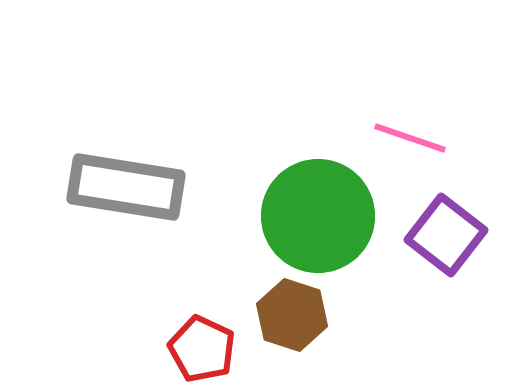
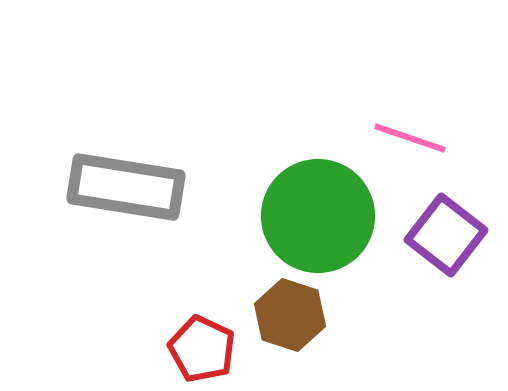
brown hexagon: moved 2 px left
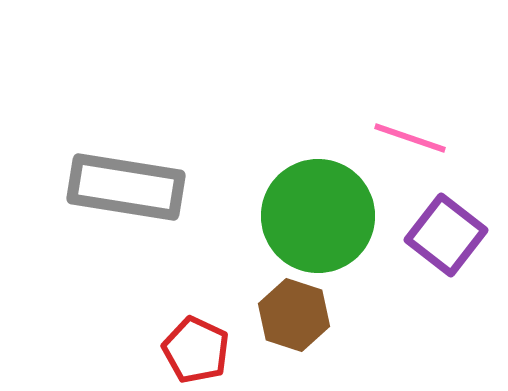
brown hexagon: moved 4 px right
red pentagon: moved 6 px left, 1 px down
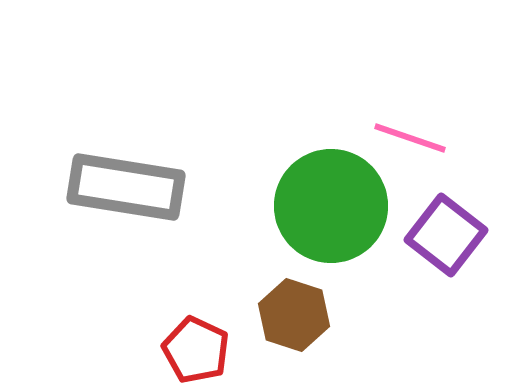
green circle: moved 13 px right, 10 px up
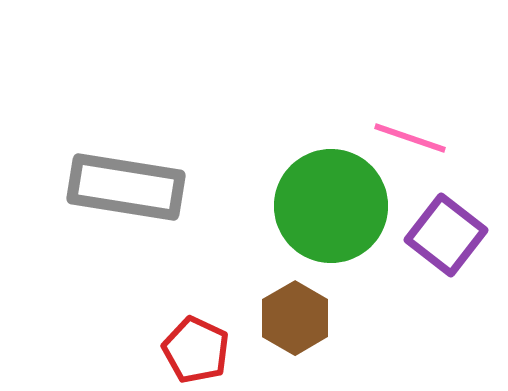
brown hexagon: moved 1 px right, 3 px down; rotated 12 degrees clockwise
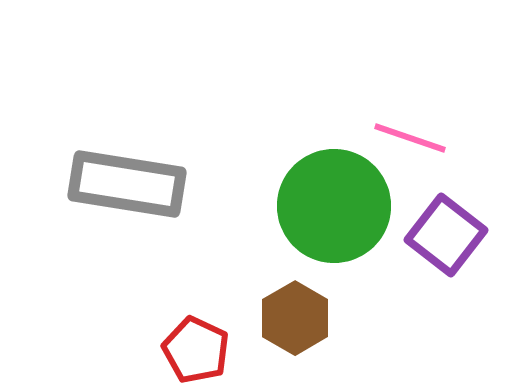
gray rectangle: moved 1 px right, 3 px up
green circle: moved 3 px right
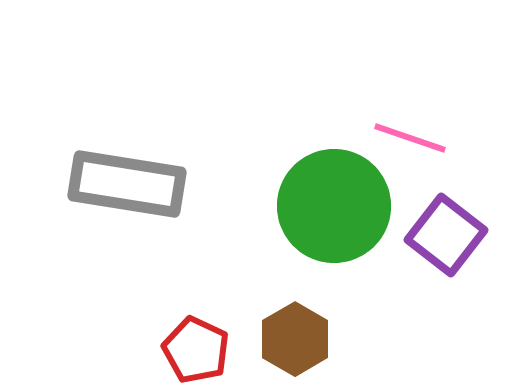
brown hexagon: moved 21 px down
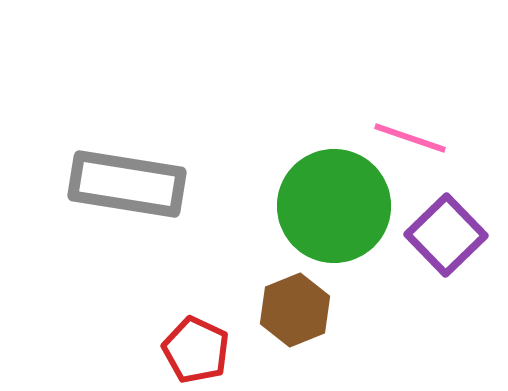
purple square: rotated 8 degrees clockwise
brown hexagon: moved 29 px up; rotated 8 degrees clockwise
